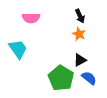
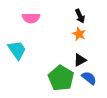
cyan trapezoid: moved 1 px left, 1 px down
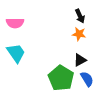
pink semicircle: moved 16 px left, 5 px down
orange star: rotated 16 degrees counterclockwise
cyan trapezoid: moved 1 px left, 3 px down
blue semicircle: moved 2 px left, 1 px down; rotated 21 degrees clockwise
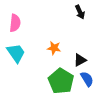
black arrow: moved 4 px up
pink semicircle: rotated 84 degrees counterclockwise
orange star: moved 25 px left, 14 px down
green pentagon: moved 3 px down
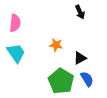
orange star: moved 2 px right, 3 px up
black triangle: moved 2 px up
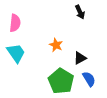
orange star: rotated 16 degrees clockwise
blue semicircle: moved 2 px right
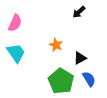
black arrow: moved 1 px left; rotated 72 degrees clockwise
pink semicircle: rotated 18 degrees clockwise
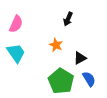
black arrow: moved 11 px left, 7 px down; rotated 24 degrees counterclockwise
pink semicircle: moved 1 px right, 1 px down
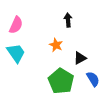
black arrow: moved 1 px down; rotated 152 degrees clockwise
pink semicircle: moved 1 px down
blue semicircle: moved 4 px right
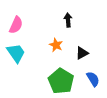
black triangle: moved 2 px right, 5 px up
